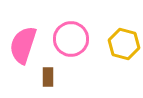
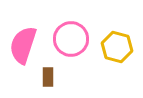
yellow hexagon: moved 7 px left, 3 px down
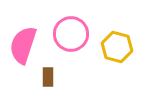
pink circle: moved 5 px up
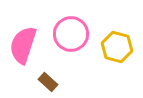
brown rectangle: moved 5 px down; rotated 48 degrees counterclockwise
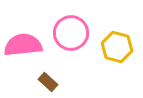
pink circle: moved 1 px up
pink semicircle: rotated 66 degrees clockwise
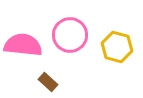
pink circle: moved 1 px left, 2 px down
pink semicircle: rotated 12 degrees clockwise
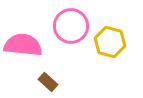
pink circle: moved 1 px right, 9 px up
yellow hexagon: moved 7 px left, 5 px up
